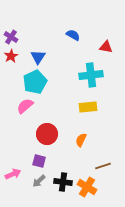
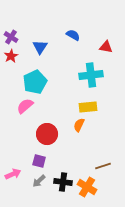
blue triangle: moved 2 px right, 10 px up
orange semicircle: moved 2 px left, 15 px up
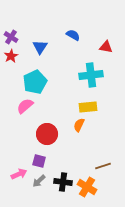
pink arrow: moved 6 px right
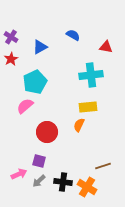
blue triangle: rotated 28 degrees clockwise
red star: moved 3 px down
red circle: moved 2 px up
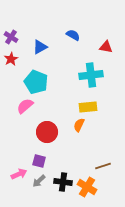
cyan pentagon: moved 1 px right; rotated 25 degrees counterclockwise
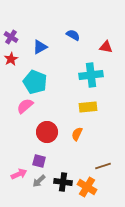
cyan pentagon: moved 1 px left
orange semicircle: moved 2 px left, 9 px down
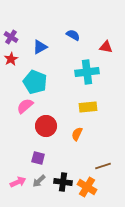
cyan cross: moved 4 px left, 3 px up
red circle: moved 1 px left, 6 px up
purple square: moved 1 px left, 3 px up
pink arrow: moved 1 px left, 8 px down
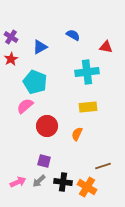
red circle: moved 1 px right
purple square: moved 6 px right, 3 px down
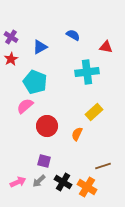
yellow rectangle: moved 6 px right, 5 px down; rotated 36 degrees counterclockwise
black cross: rotated 24 degrees clockwise
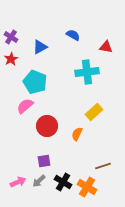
purple square: rotated 24 degrees counterclockwise
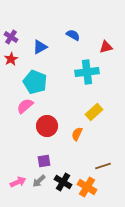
red triangle: rotated 24 degrees counterclockwise
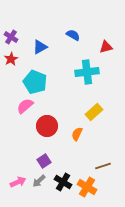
purple square: rotated 24 degrees counterclockwise
